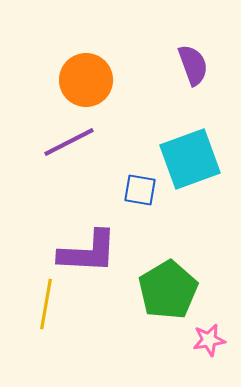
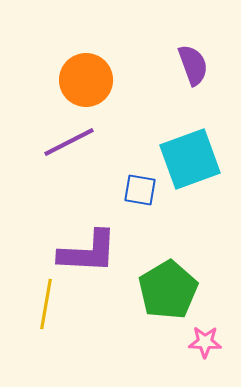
pink star: moved 4 px left, 2 px down; rotated 12 degrees clockwise
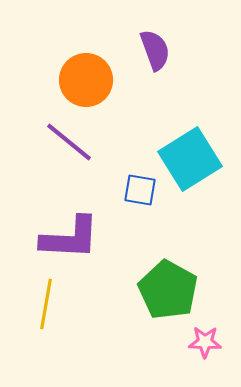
purple semicircle: moved 38 px left, 15 px up
purple line: rotated 66 degrees clockwise
cyan square: rotated 12 degrees counterclockwise
purple L-shape: moved 18 px left, 14 px up
green pentagon: rotated 12 degrees counterclockwise
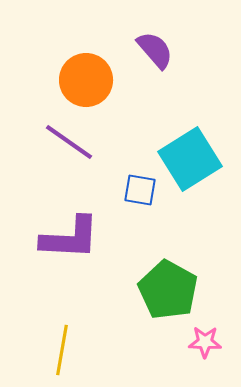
purple semicircle: rotated 21 degrees counterclockwise
purple line: rotated 4 degrees counterclockwise
yellow line: moved 16 px right, 46 px down
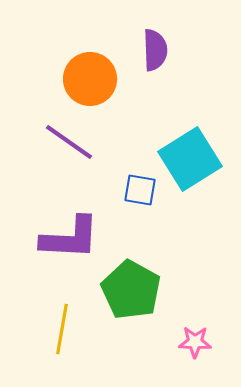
purple semicircle: rotated 39 degrees clockwise
orange circle: moved 4 px right, 1 px up
green pentagon: moved 37 px left
pink star: moved 10 px left
yellow line: moved 21 px up
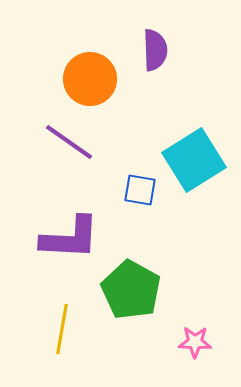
cyan square: moved 4 px right, 1 px down
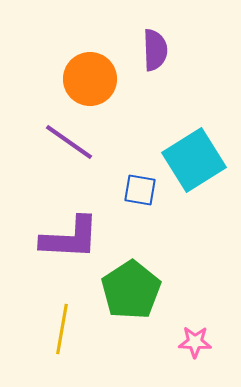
green pentagon: rotated 10 degrees clockwise
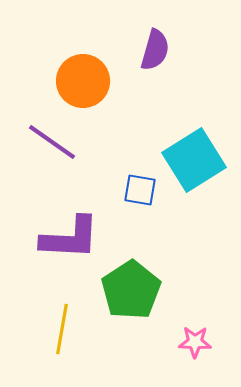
purple semicircle: rotated 18 degrees clockwise
orange circle: moved 7 px left, 2 px down
purple line: moved 17 px left
